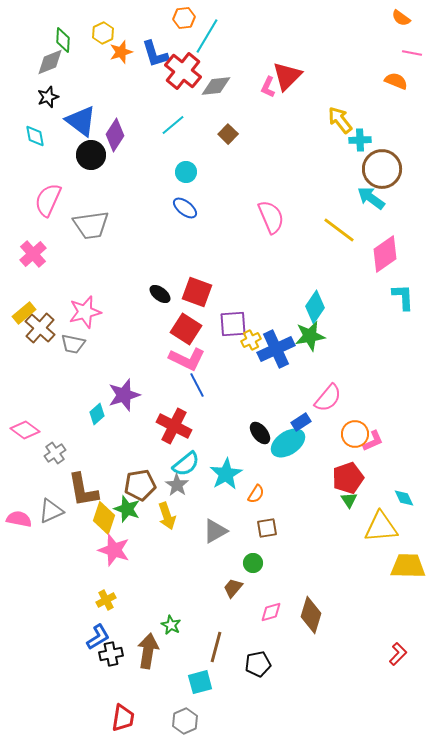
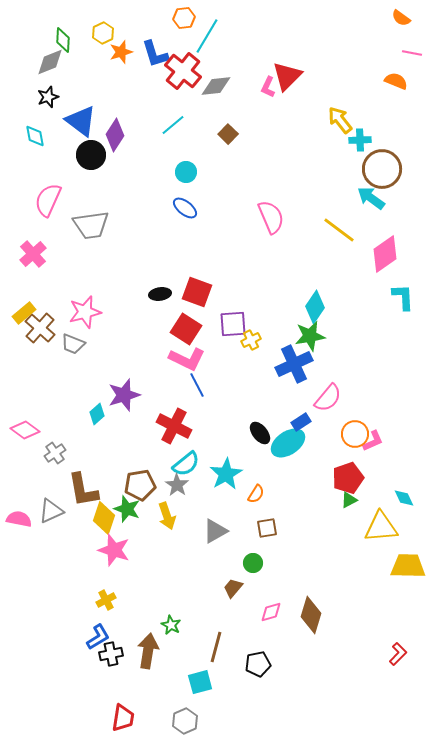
black ellipse at (160, 294): rotated 45 degrees counterclockwise
gray trapezoid at (73, 344): rotated 10 degrees clockwise
blue cross at (276, 349): moved 18 px right, 15 px down
green triangle at (349, 500): rotated 36 degrees clockwise
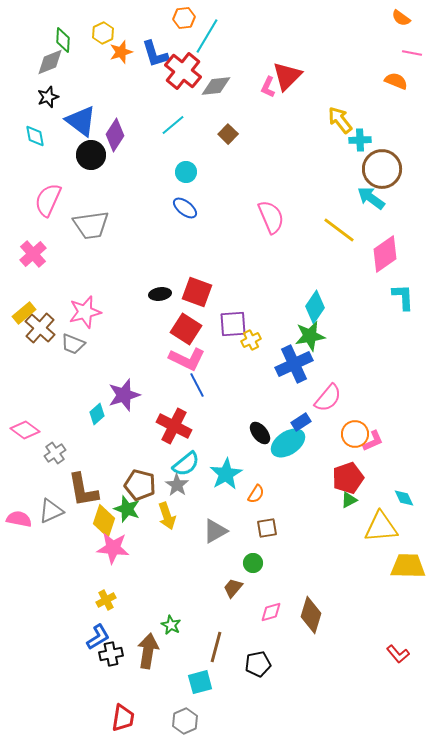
brown pentagon at (140, 485): rotated 24 degrees clockwise
yellow diamond at (104, 518): moved 3 px down
pink star at (114, 550): moved 1 px left, 2 px up; rotated 12 degrees counterclockwise
red L-shape at (398, 654): rotated 95 degrees clockwise
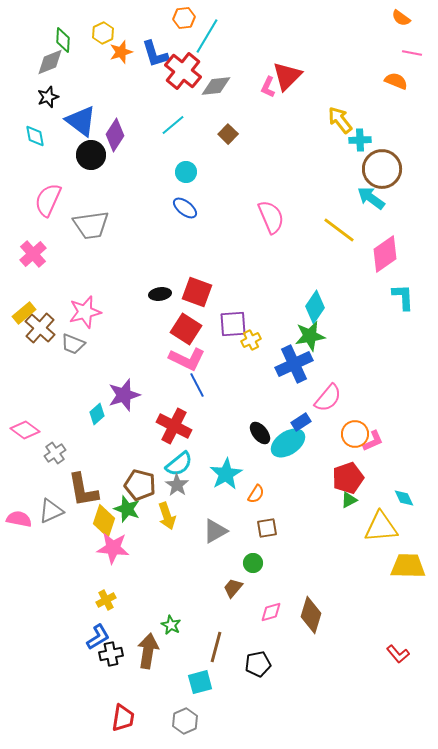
cyan semicircle at (186, 464): moved 7 px left
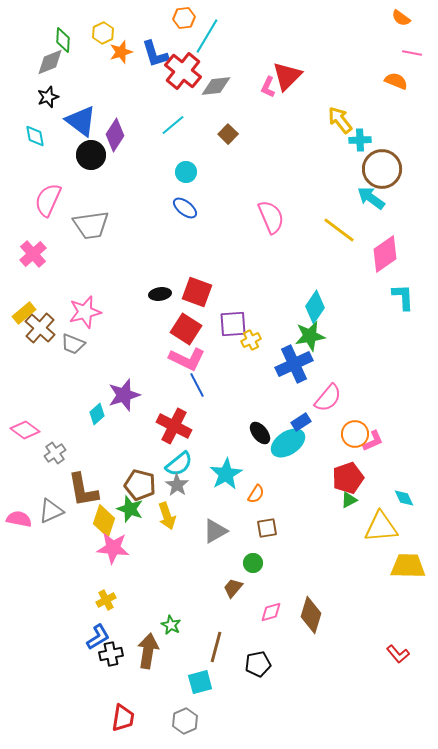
green star at (127, 509): moved 3 px right
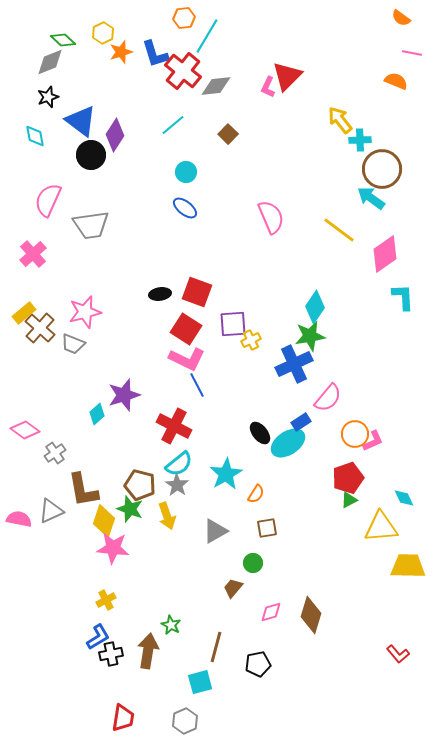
green diamond at (63, 40): rotated 50 degrees counterclockwise
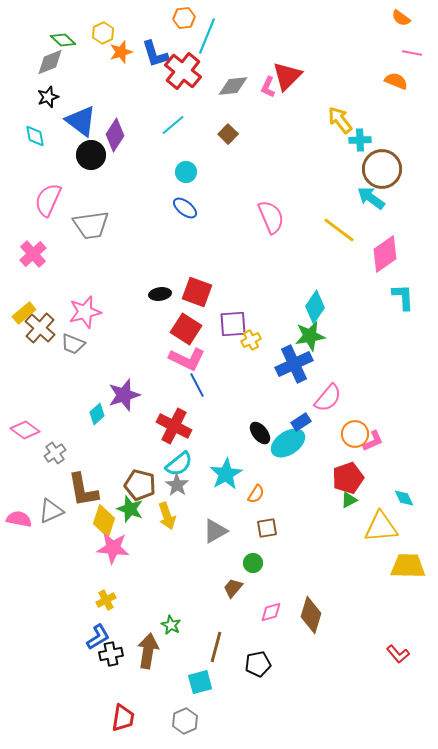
cyan line at (207, 36): rotated 9 degrees counterclockwise
gray diamond at (216, 86): moved 17 px right
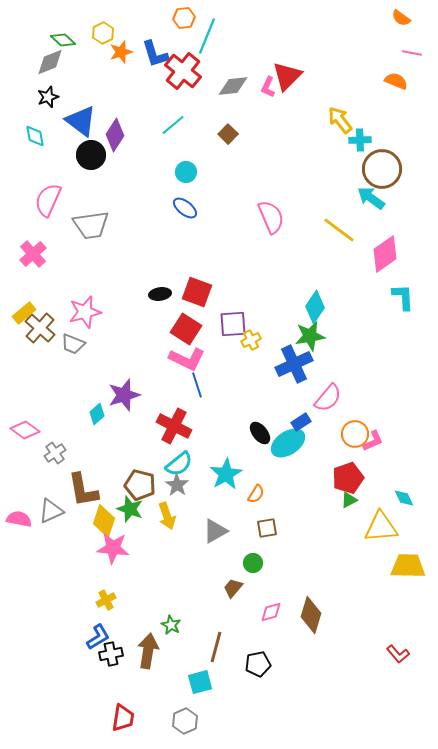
blue line at (197, 385): rotated 10 degrees clockwise
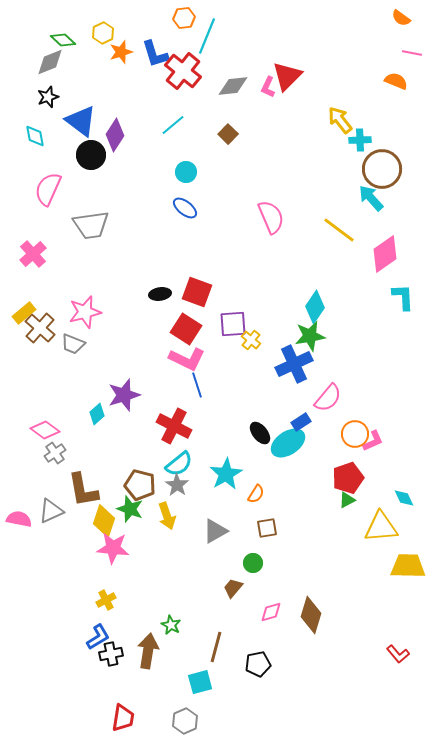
cyan arrow at (371, 198): rotated 12 degrees clockwise
pink semicircle at (48, 200): moved 11 px up
yellow cross at (251, 340): rotated 24 degrees counterclockwise
pink diamond at (25, 430): moved 20 px right
green triangle at (349, 500): moved 2 px left
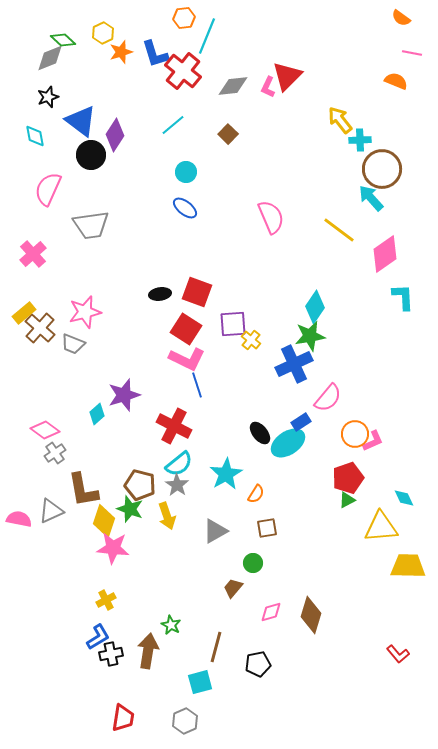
gray diamond at (50, 62): moved 4 px up
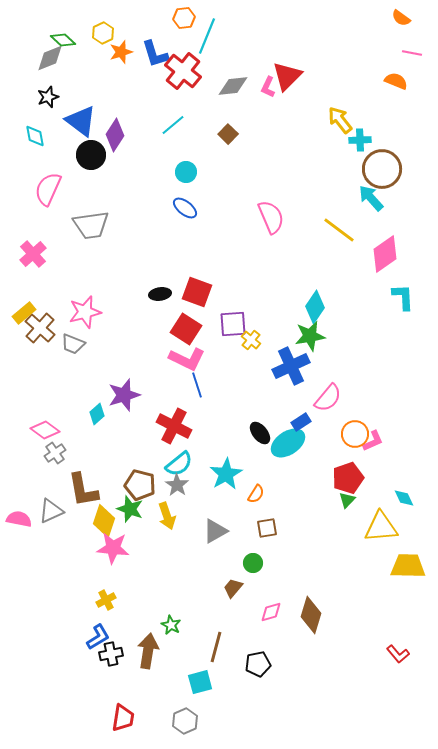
blue cross at (294, 364): moved 3 px left, 2 px down
green triangle at (347, 500): rotated 18 degrees counterclockwise
